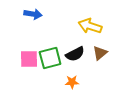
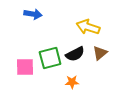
yellow arrow: moved 2 px left, 1 px down
pink square: moved 4 px left, 8 px down
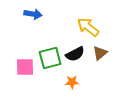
yellow arrow: rotated 20 degrees clockwise
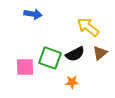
green square: rotated 35 degrees clockwise
